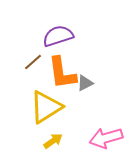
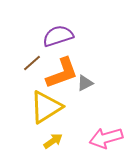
brown line: moved 1 px left, 1 px down
orange L-shape: rotated 102 degrees counterclockwise
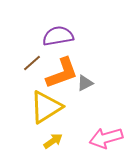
purple semicircle: rotated 8 degrees clockwise
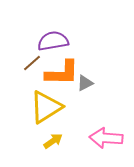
purple semicircle: moved 5 px left, 5 px down
orange L-shape: rotated 21 degrees clockwise
pink arrow: rotated 20 degrees clockwise
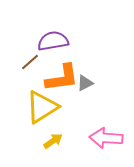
brown line: moved 2 px left, 1 px up
orange L-shape: moved 5 px down; rotated 9 degrees counterclockwise
yellow triangle: moved 4 px left
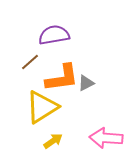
purple semicircle: moved 1 px right, 6 px up
gray triangle: moved 1 px right
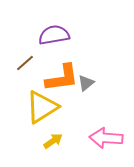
brown line: moved 5 px left, 1 px down
gray triangle: rotated 12 degrees counterclockwise
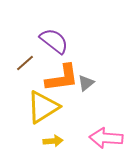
purple semicircle: moved 6 px down; rotated 48 degrees clockwise
yellow triangle: moved 1 px right
yellow arrow: rotated 30 degrees clockwise
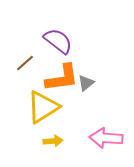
purple semicircle: moved 4 px right
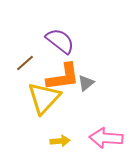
purple semicircle: moved 2 px right
orange L-shape: moved 1 px right, 1 px up
yellow triangle: moved 1 px right, 9 px up; rotated 15 degrees counterclockwise
yellow arrow: moved 7 px right
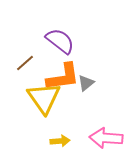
yellow triangle: rotated 18 degrees counterclockwise
